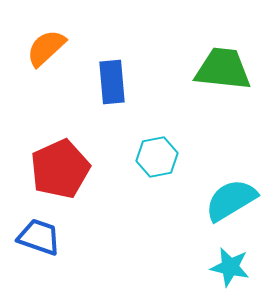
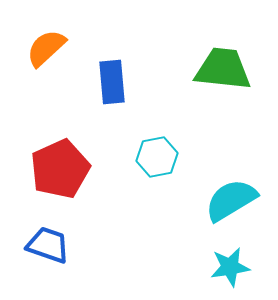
blue trapezoid: moved 9 px right, 8 px down
cyan star: rotated 21 degrees counterclockwise
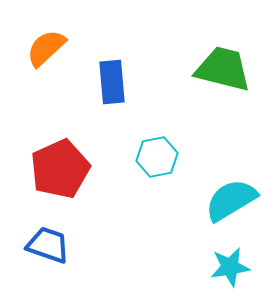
green trapezoid: rotated 8 degrees clockwise
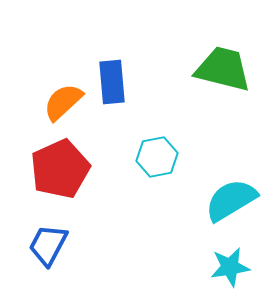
orange semicircle: moved 17 px right, 54 px down
blue trapezoid: rotated 81 degrees counterclockwise
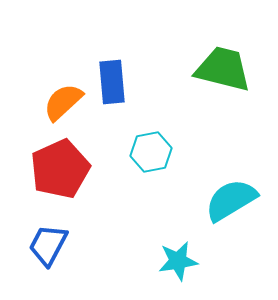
cyan hexagon: moved 6 px left, 5 px up
cyan star: moved 52 px left, 6 px up
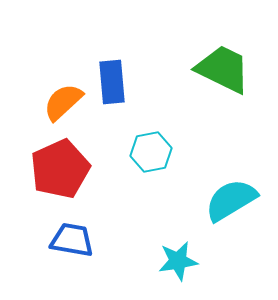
green trapezoid: rotated 12 degrees clockwise
blue trapezoid: moved 24 px right, 5 px up; rotated 72 degrees clockwise
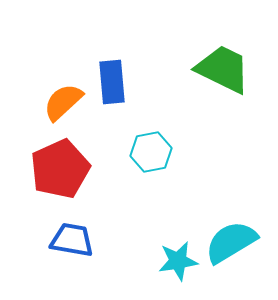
cyan semicircle: moved 42 px down
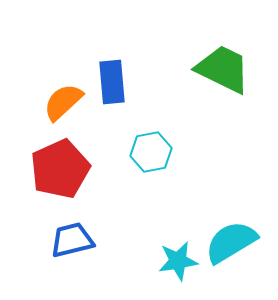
blue trapezoid: rotated 24 degrees counterclockwise
